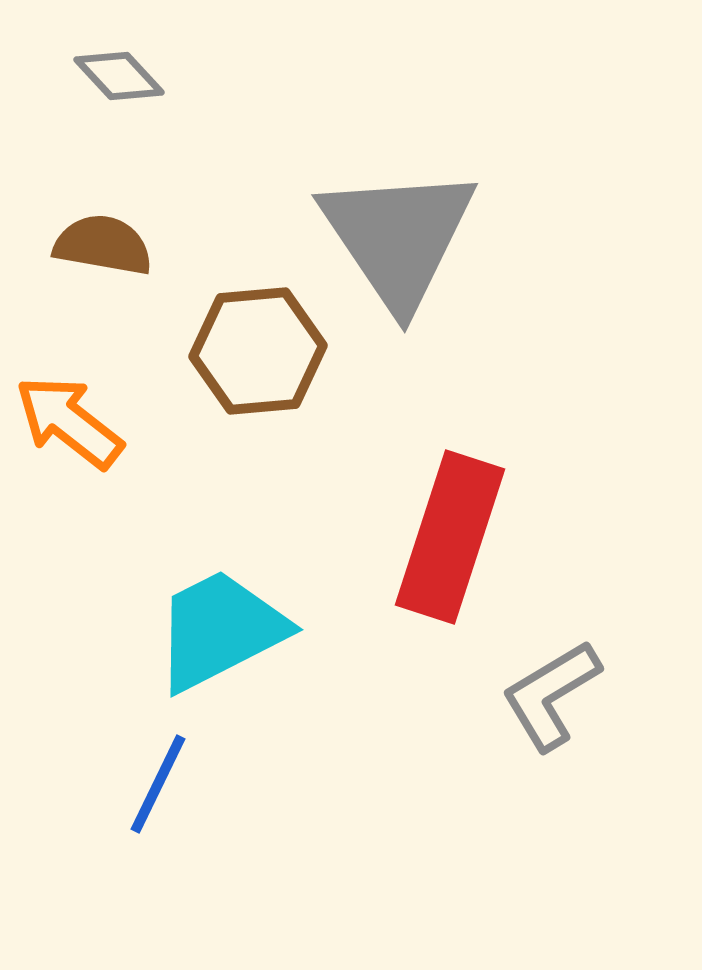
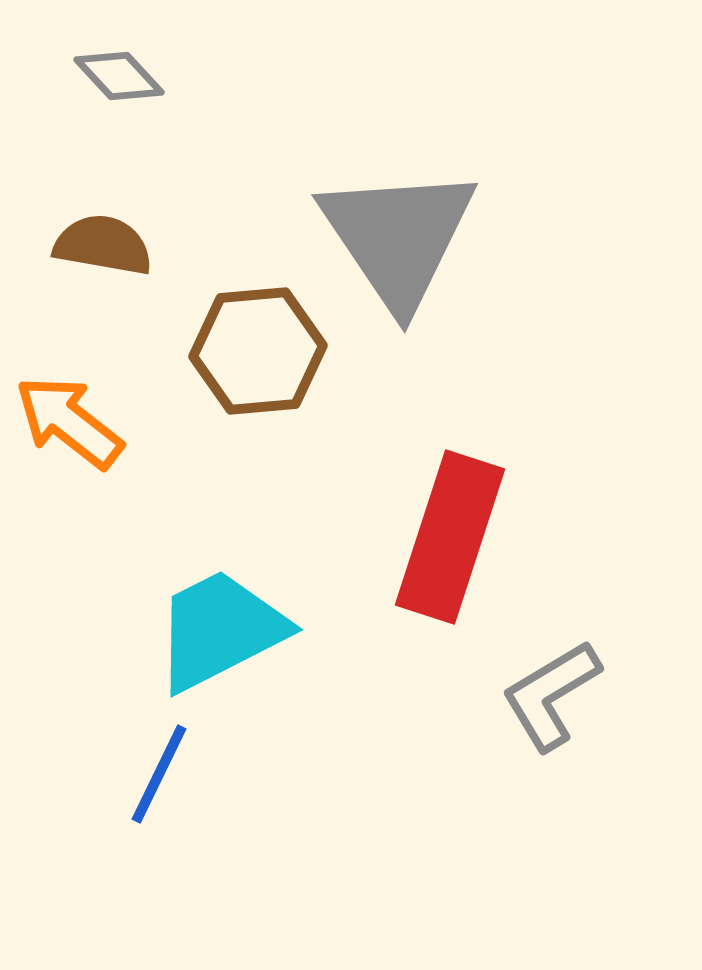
blue line: moved 1 px right, 10 px up
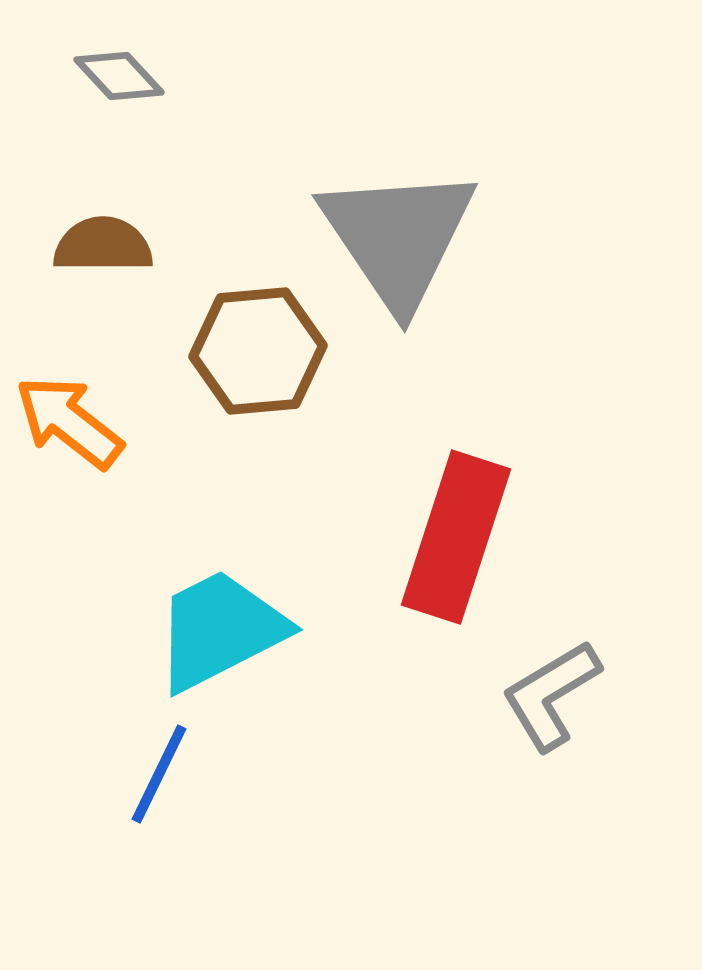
brown semicircle: rotated 10 degrees counterclockwise
red rectangle: moved 6 px right
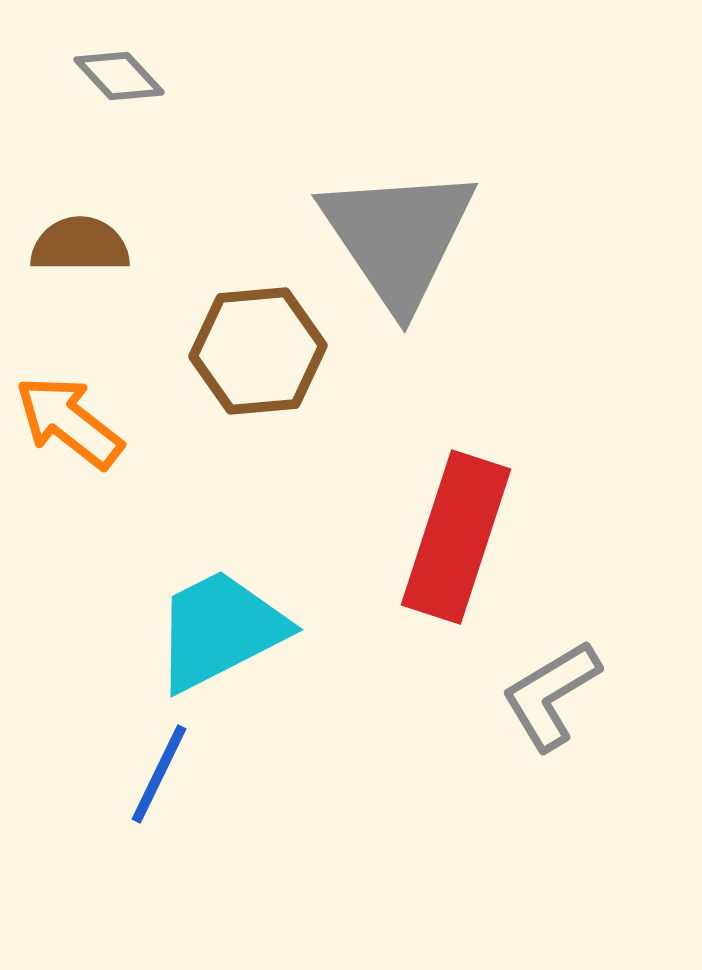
brown semicircle: moved 23 px left
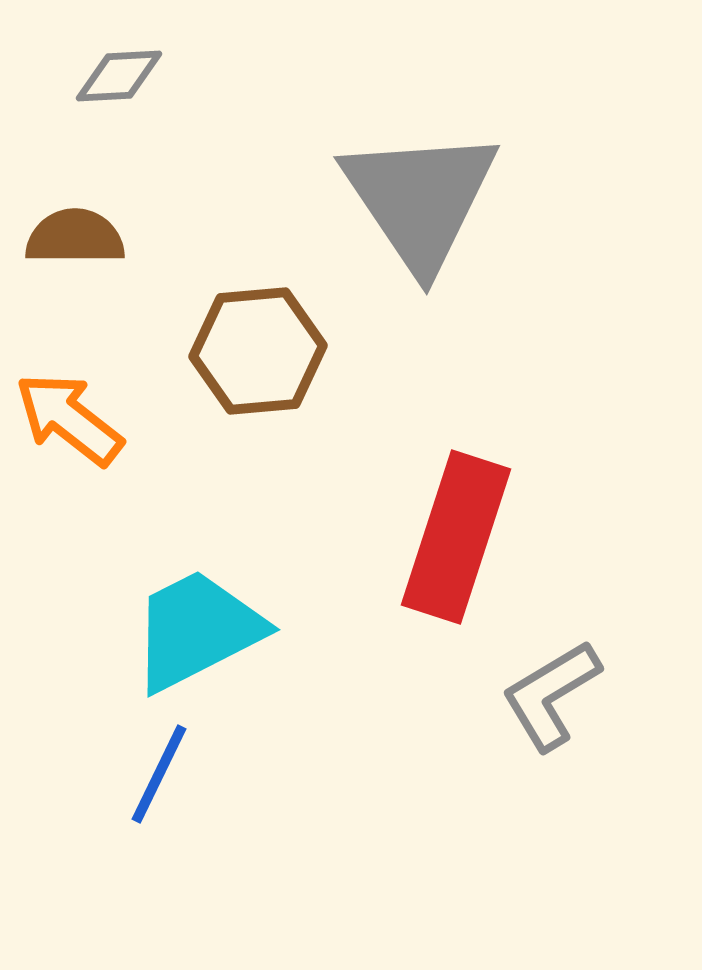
gray diamond: rotated 50 degrees counterclockwise
gray triangle: moved 22 px right, 38 px up
brown semicircle: moved 5 px left, 8 px up
orange arrow: moved 3 px up
cyan trapezoid: moved 23 px left
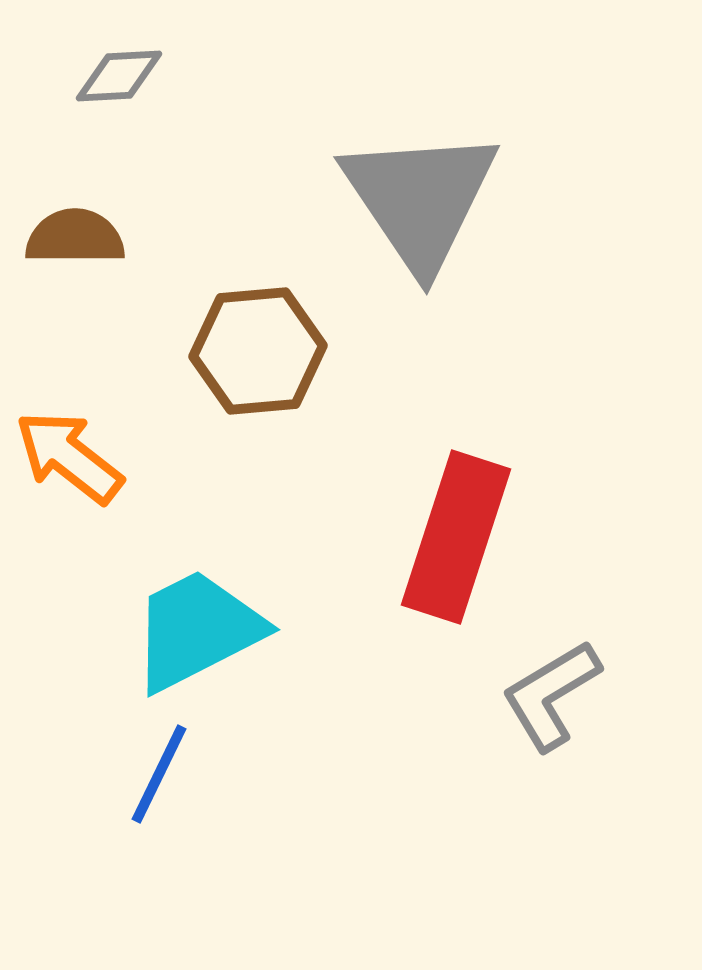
orange arrow: moved 38 px down
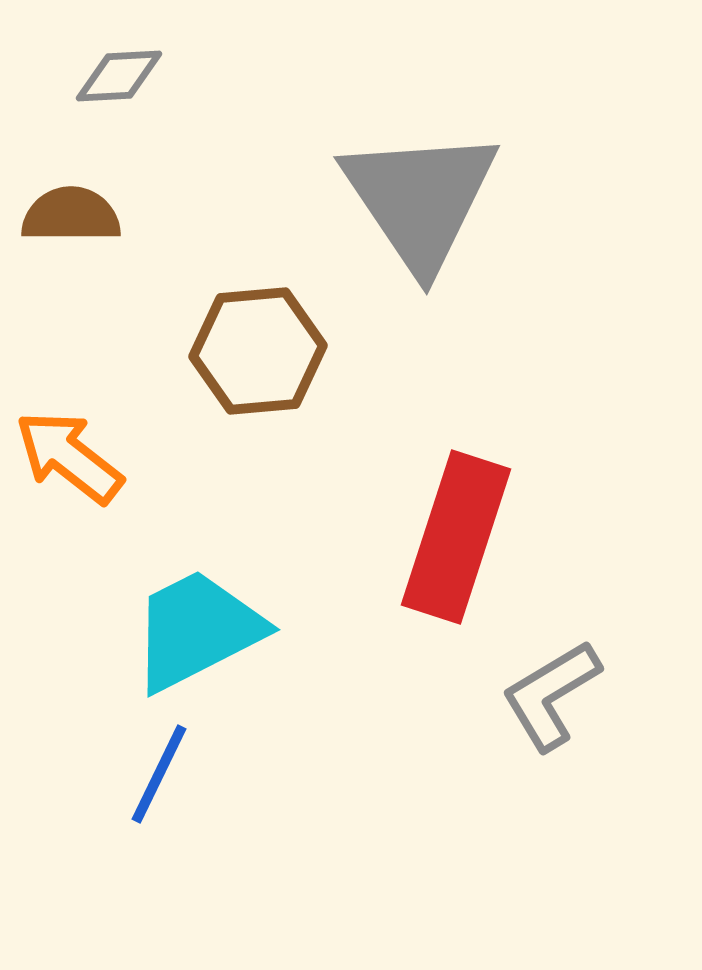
brown semicircle: moved 4 px left, 22 px up
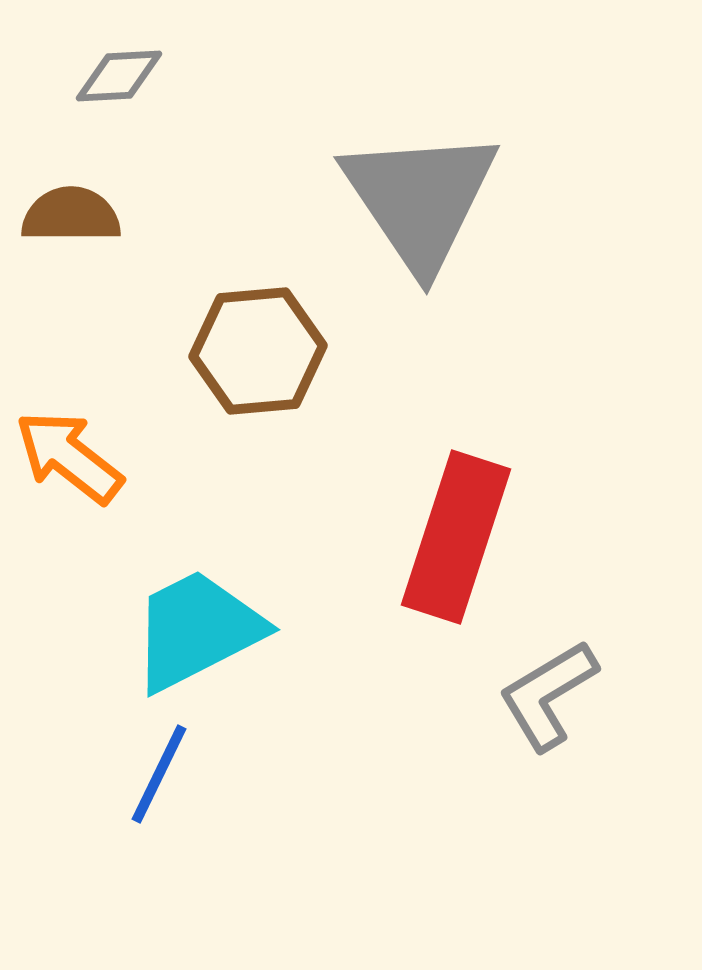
gray L-shape: moved 3 px left
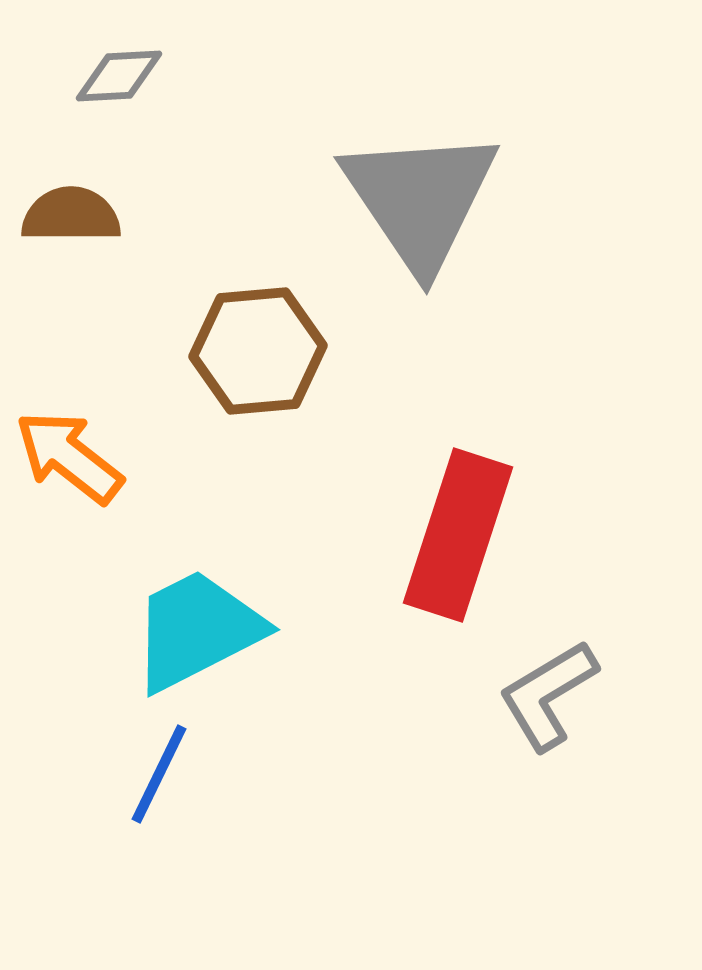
red rectangle: moved 2 px right, 2 px up
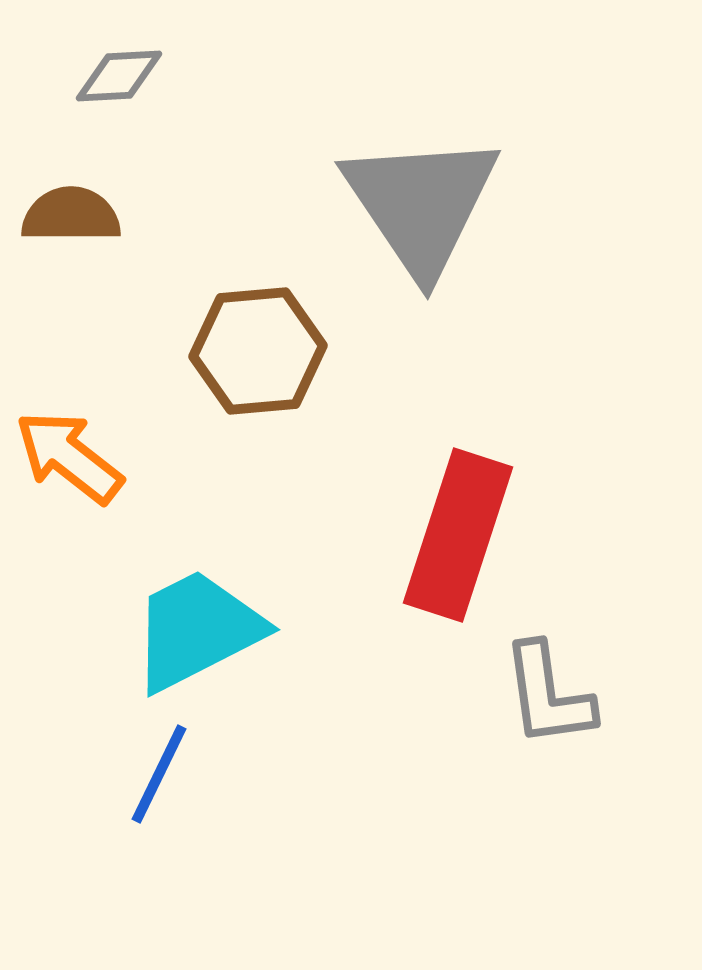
gray triangle: moved 1 px right, 5 px down
gray L-shape: rotated 67 degrees counterclockwise
